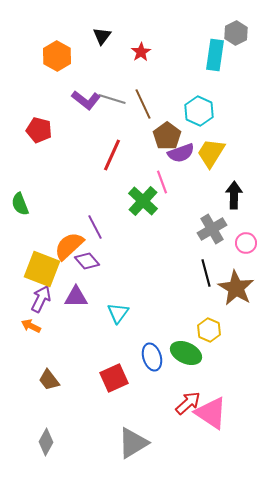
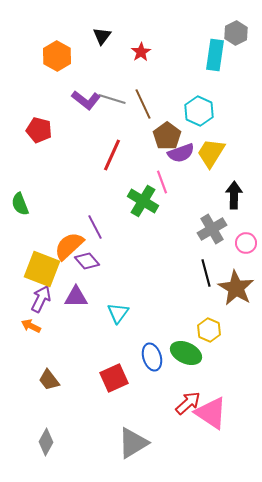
green cross: rotated 12 degrees counterclockwise
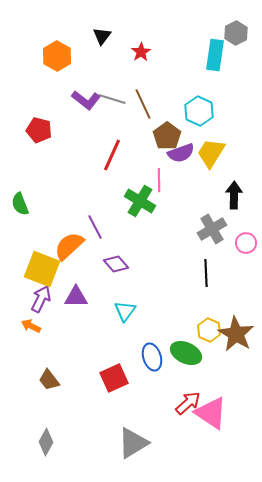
pink line: moved 3 px left, 2 px up; rotated 20 degrees clockwise
green cross: moved 3 px left
purple diamond: moved 29 px right, 3 px down
black line: rotated 12 degrees clockwise
brown star: moved 46 px down
cyan triangle: moved 7 px right, 2 px up
